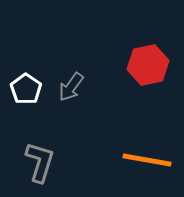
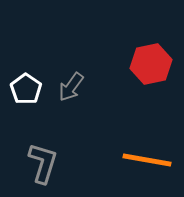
red hexagon: moved 3 px right, 1 px up
gray L-shape: moved 3 px right, 1 px down
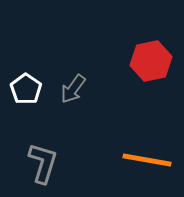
red hexagon: moved 3 px up
gray arrow: moved 2 px right, 2 px down
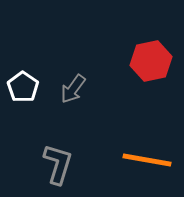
white pentagon: moved 3 px left, 2 px up
gray L-shape: moved 15 px right, 1 px down
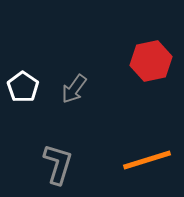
gray arrow: moved 1 px right
orange line: rotated 27 degrees counterclockwise
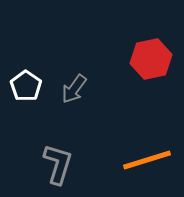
red hexagon: moved 2 px up
white pentagon: moved 3 px right, 1 px up
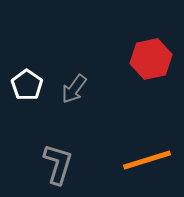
white pentagon: moved 1 px right, 1 px up
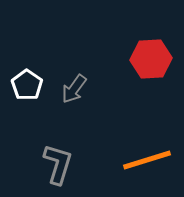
red hexagon: rotated 9 degrees clockwise
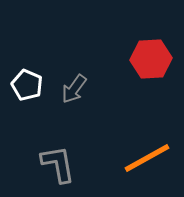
white pentagon: rotated 12 degrees counterclockwise
orange line: moved 2 px up; rotated 12 degrees counterclockwise
gray L-shape: rotated 27 degrees counterclockwise
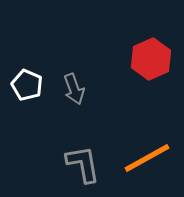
red hexagon: rotated 21 degrees counterclockwise
gray arrow: rotated 56 degrees counterclockwise
gray L-shape: moved 25 px right
